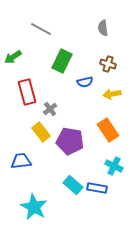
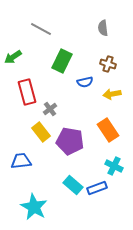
blue rectangle: rotated 30 degrees counterclockwise
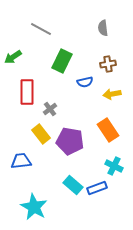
brown cross: rotated 28 degrees counterclockwise
red rectangle: rotated 15 degrees clockwise
yellow rectangle: moved 2 px down
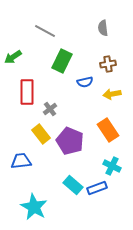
gray line: moved 4 px right, 2 px down
purple pentagon: rotated 12 degrees clockwise
cyan cross: moved 2 px left
